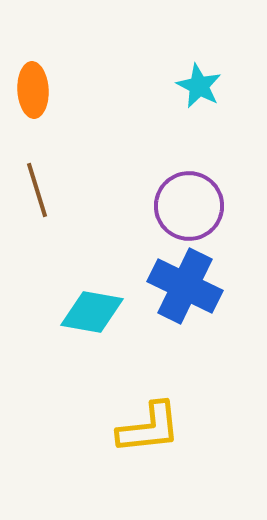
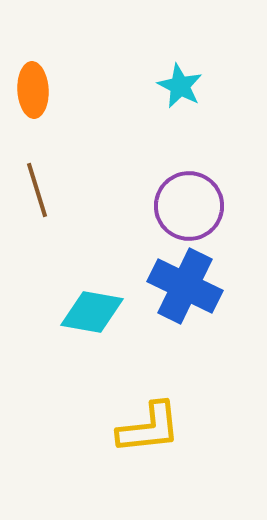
cyan star: moved 19 px left
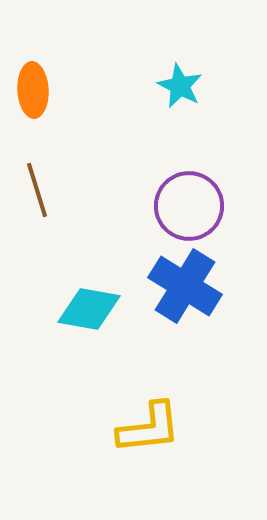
blue cross: rotated 6 degrees clockwise
cyan diamond: moved 3 px left, 3 px up
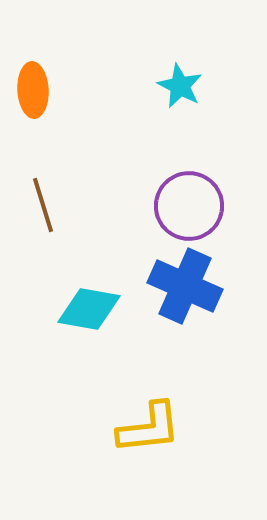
brown line: moved 6 px right, 15 px down
blue cross: rotated 8 degrees counterclockwise
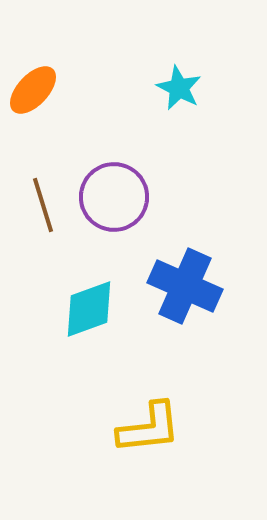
cyan star: moved 1 px left, 2 px down
orange ellipse: rotated 46 degrees clockwise
purple circle: moved 75 px left, 9 px up
cyan diamond: rotated 30 degrees counterclockwise
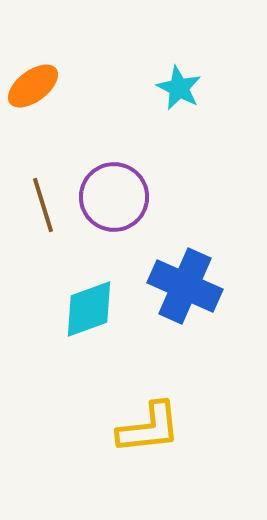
orange ellipse: moved 4 px up; rotated 10 degrees clockwise
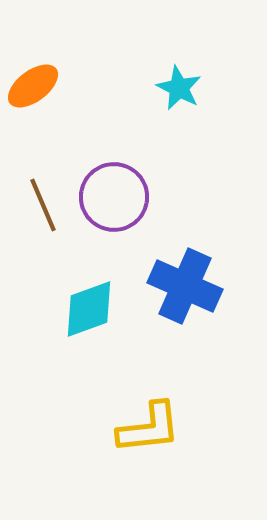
brown line: rotated 6 degrees counterclockwise
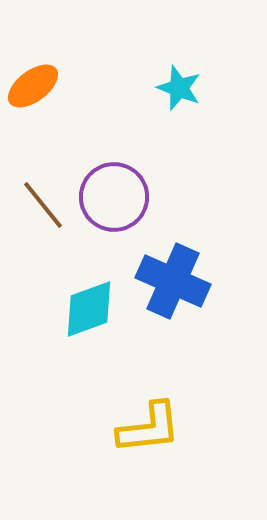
cyan star: rotated 6 degrees counterclockwise
brown line: rotated 16 degrees counterclockwise
blue cross: moved 12 px left, 5 px up
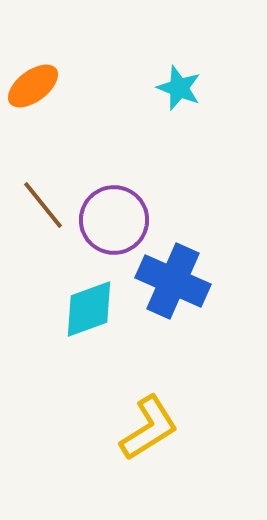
purple circle: moved 23 px down
yellow L-shape: rotated 26 degrees counterclockwise
